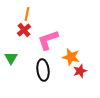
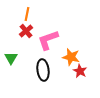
red cross: moved 2 px right, 1 px down
red star: rotated 24 degrees counterclockwise
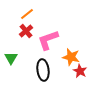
orange line: rotated 40 degrees clockwise
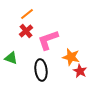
green triangle: rotated 40 degrees counterclockwise
black ellipse: moved 2 px left
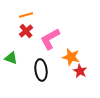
orange line: moved 1 px left, 1 px down; rotated 24 degrees clockwise
pink L-shape: moved 2 px right, 1 px up; rotated 10 degrees counterclockwise
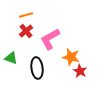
black ellipse: moved 4 px left, 2 px up
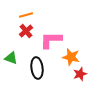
pink L-shape: moved 1 px right, 1 px down; rotated 30 degrees clockwise
red star: moved 3 px down; rotated 24 degrees clockwise
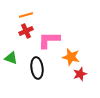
red cross: rotated 16 degrees clockwise
pink L-shape: moved 2 px left
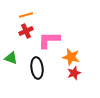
red star: moved 6 px left, 1 px up
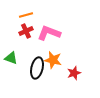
pink L-shape: moved 7 px up; rotated 20 degrees clockwise
orange star: moved 18 px left, 3 px down
black ellipse: rotated 20 degrees clockwise
